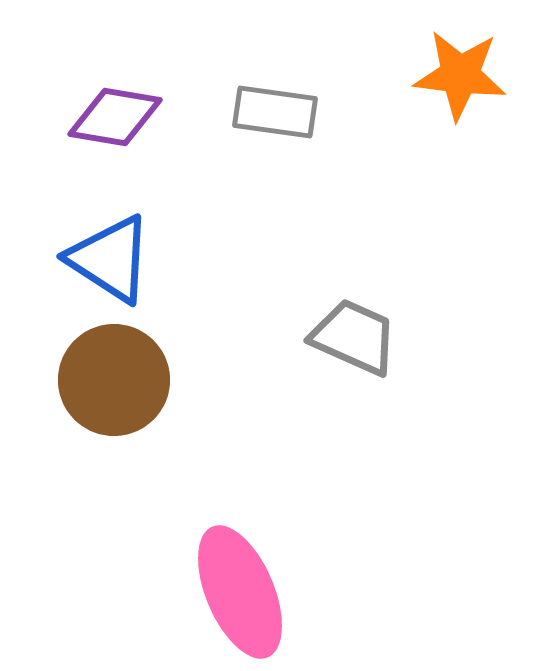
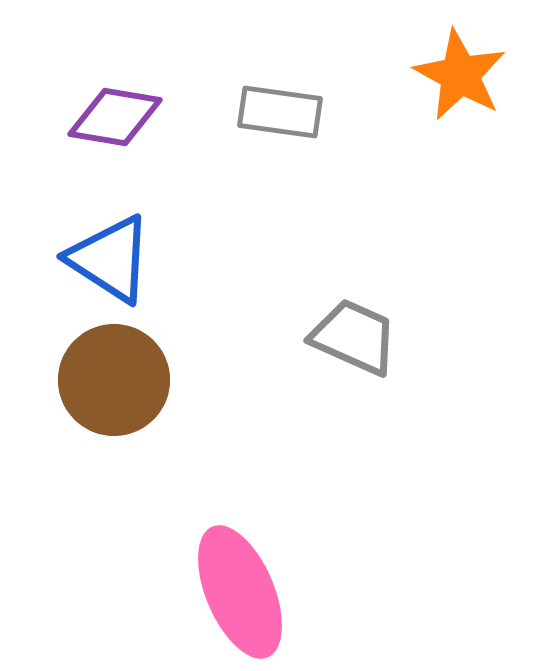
orange star: rotated 22 degrees clockwise
gray rectangle: moved 5 px right
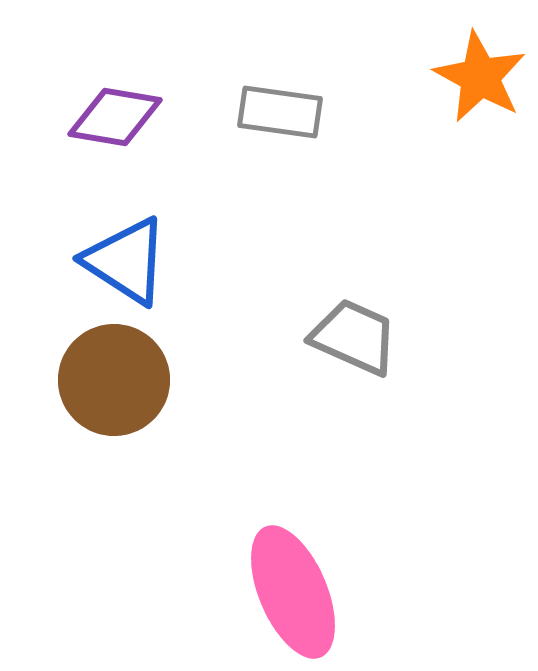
orange star: moved 20 px right, 2 px down
blue triangle: moved 16 px right, 2 px down
pink ellipse: moved 53 px right
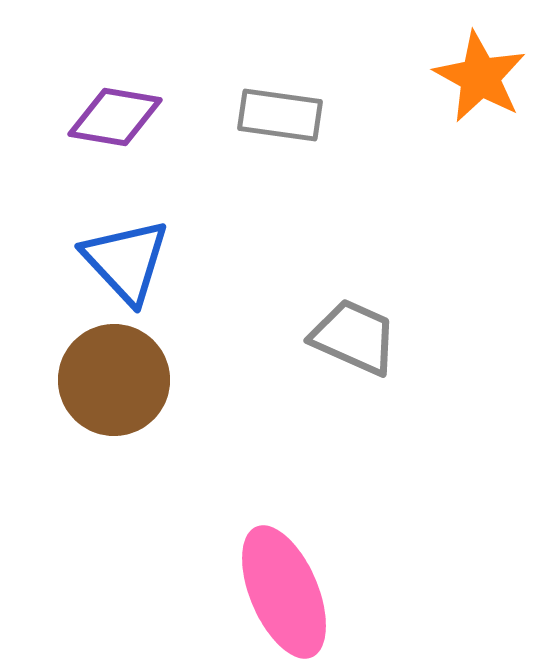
gray rectangle: moved 3 px down
blue triangle: rotated 14 degrees clockwise
pink ellipse: moved 9 px left
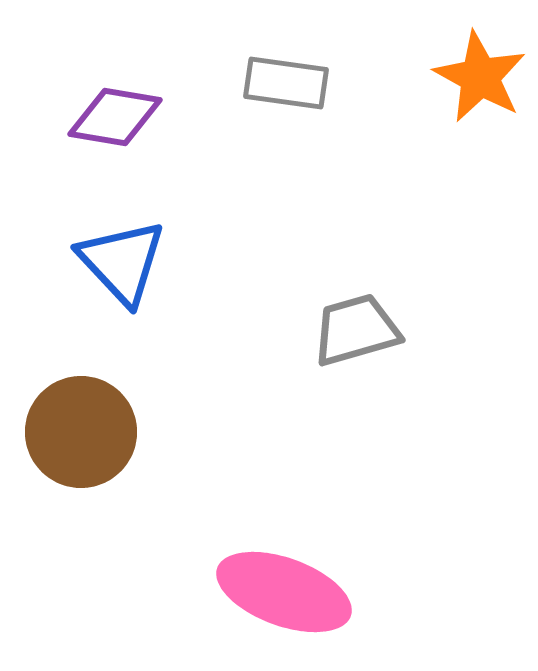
gray rectangle: moved 6 px right, 32 px up
blue triangle: moved 4 px left, 1 px down
gray trapezoid: moved 2 px right, 7 px up; rotated 40 degrees counterclockwise
brown circle: moved 33 px left, 52 px down
pink ellipse: rotated 47 degrees counterclockwise
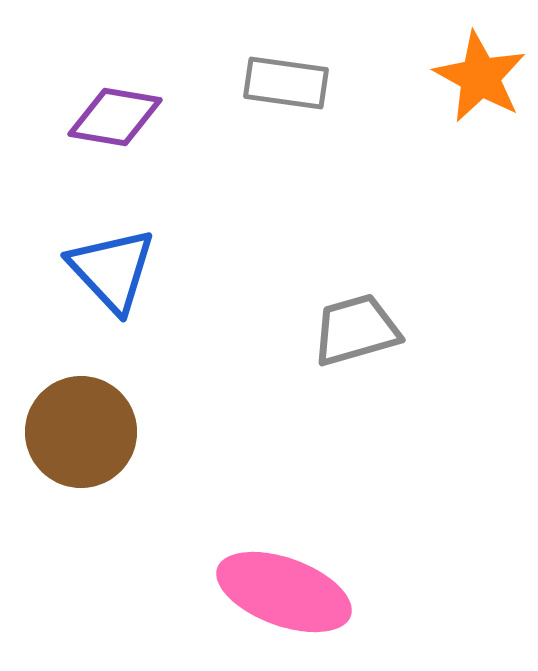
blue triangle: moved 10 px left, 8 px down
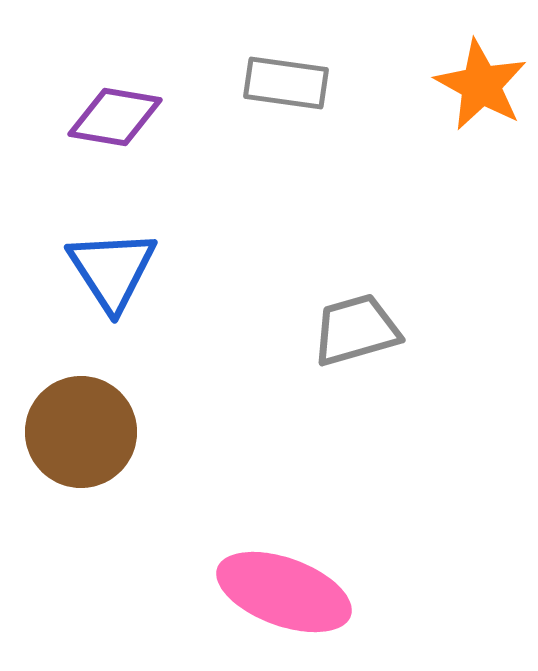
orange star: moved 1 px right, 8 px down
blue triangle: rotated 10 degrees clockwise
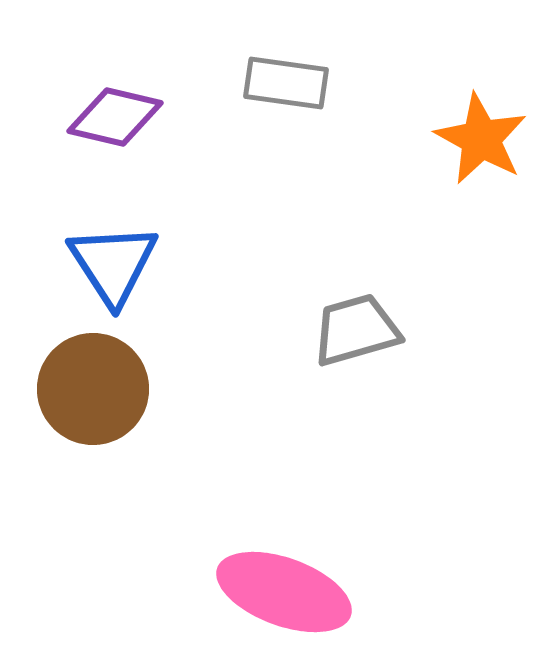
orange star: moved 54 px down
purple diamond: rotated 4 degrees clockwise
blue triangle: moved 1 px right, 6 px up
brown circle: moved 12 px right, 43 px up
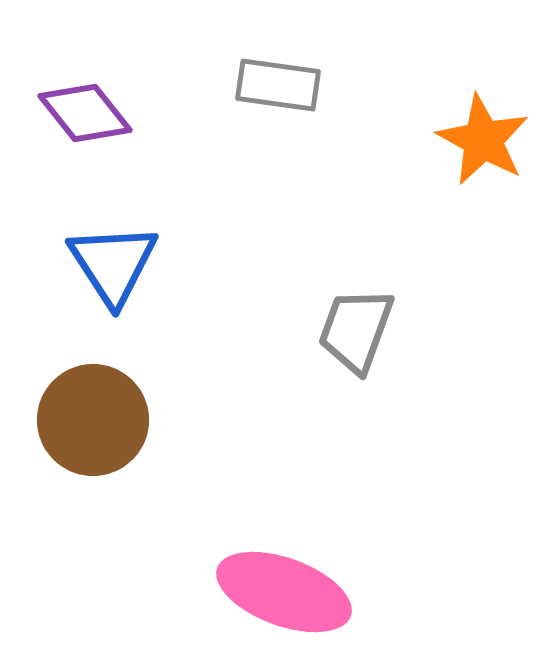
gray rectangle: moved 8 px left, 2 px down
purple diamond: moved 30 px left, 4 px up; rotated 38 degrees clockwise
orange star: moved 2 px right, 1 px down
gray trapezoid: rotated 54 degrees counterclockwise
brown circle: moved 31 px down
